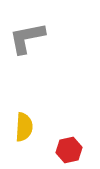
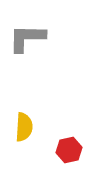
gray L-shape: rotated 12 degrees clockwise
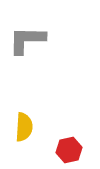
gray L-shape: moved 2 px down
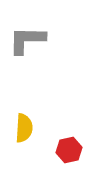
yellow semicircle: moved 1 px down
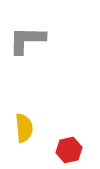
yellow semicircle: rotated 8 degrees counterclockwise
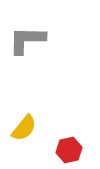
yellow semicircle: rotated 44 degrees clockwise
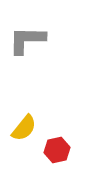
red hexagon: moved 12 px left
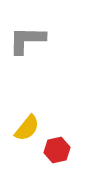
yellow semicircle: moved 3 px right
